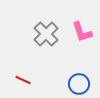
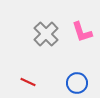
red line: moved 5 px right, 2 px down
blue circle: moved 2 px left, 1 px up
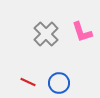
blue circle: moved 18 px left
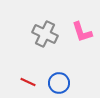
gray cross: moved 1 px left; rotated 20 degrees counterclockwise
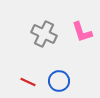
gray cross: moved 1 px left
blue circle: moved 2 px up
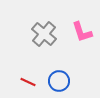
gray cross: rotated 15 degrees clockwise
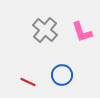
gray cross: moved 1 px right, 4 px up
blue circle: moved 3 px right, 6 px up
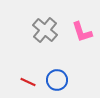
blue circle: moved 5 px left, 5 px down
